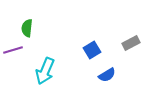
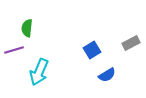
purple line: moved 1 px right
cyan arrow: moved 6 px left, 1 px down
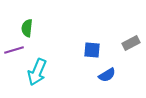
blue square: rotated 36 degrees clockwise
cyan arrow: moved 2 px left
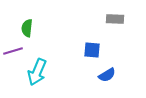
gray rectangle: moved 16 px left, 24 px up; rotated 30 degrees clockwise
purple line: moved 1 px left, 1 px down
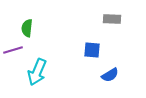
gray rectangle: moved 3 px left
purple line: moved 1 px up
blue semicircle: moved 3 px right
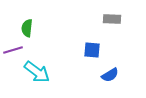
cyan arrow: rotated 76 degrees counterclockwise
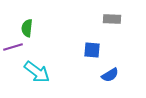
purple line: moved 3 px up
